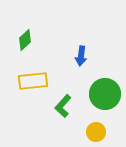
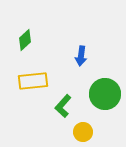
yellow circle: moved 13 px left
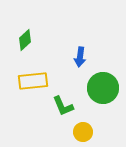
blue arrow: moved 1 px left, 1 px down
green circle: moved 2 px left, 6 px up
green L-shape: rotated 65 degrees counterclockwise
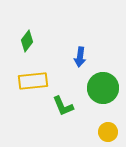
green diamond: moved 2 px right, 1 px down; rotated 10 degrees counterclockwise
yellow circle: moved 25 px right
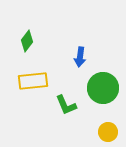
green L-shape: moved 3 px right, 1 px up
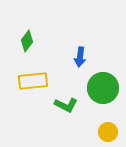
green L-shape: rotated 40 degrees counterclockwise
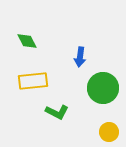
green diamond: rotated 65 degrees counterclockwise
green L-shape: moved 9 px left, 7 px down
yellow circle: moved 1 px right
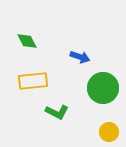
blue arrow: rotated 78 degrees counterclockwise
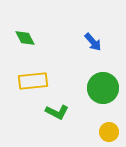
green diamond: moved 2 px left, 3 px up
blue arrow: moved 13 px right, 15 px up; rotated 30 degrees clockwise
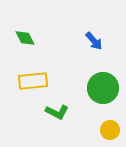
blue arrow: moved 1 px right, 1 px up
yellow circle: moved 1 px right, 2 px up
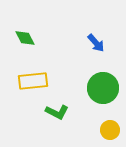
blue arrow: moved 2 px right, 2 px down
